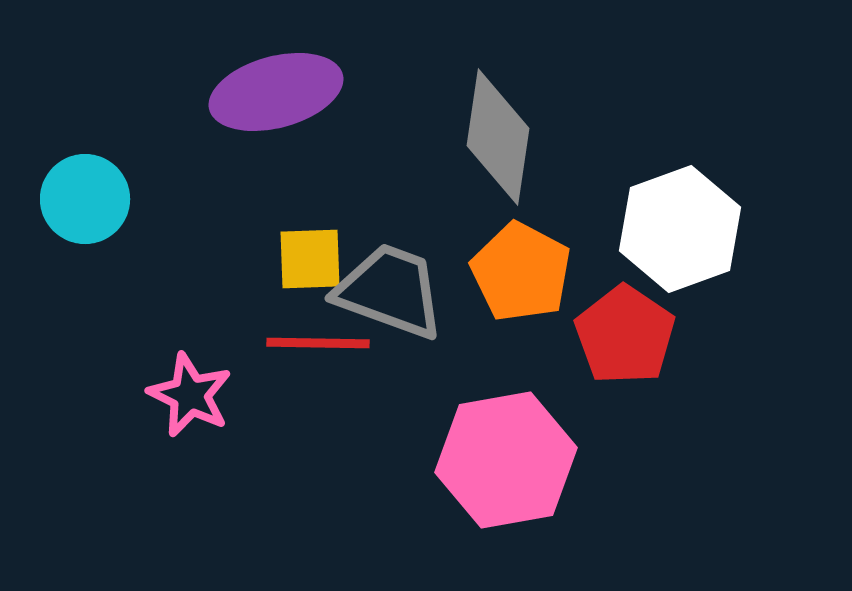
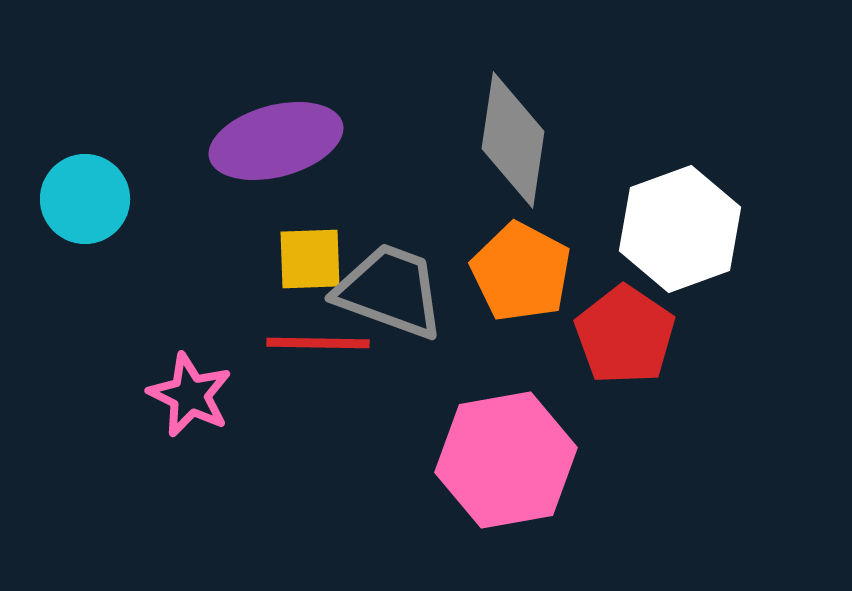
purple ellipse: moved 49 px down
gray diamond: moved 15 px right, 3 px down
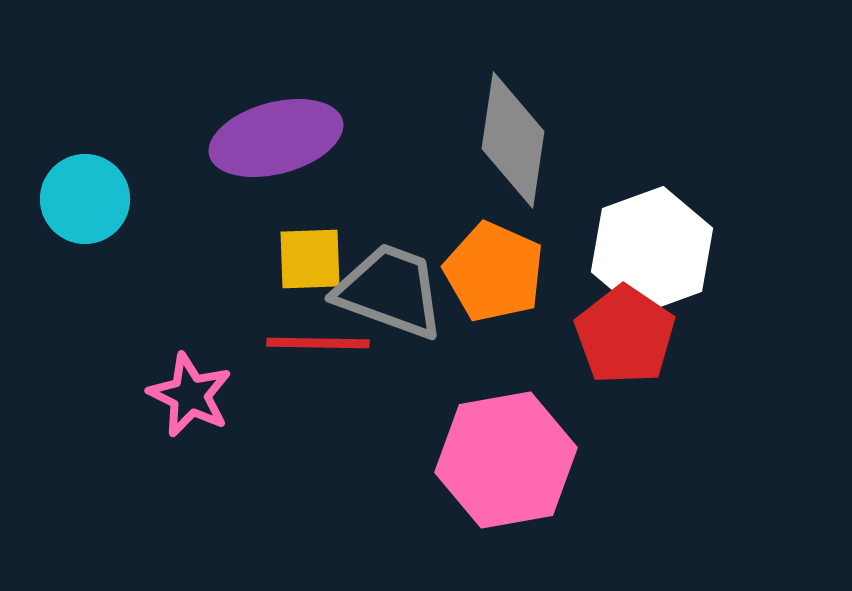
purple ellipse: moved 3 px up
white hexagon: moved 28 px left, 21 px down
orange pentagon: moved 27 px left; rotated 4 degrees counterclockwise
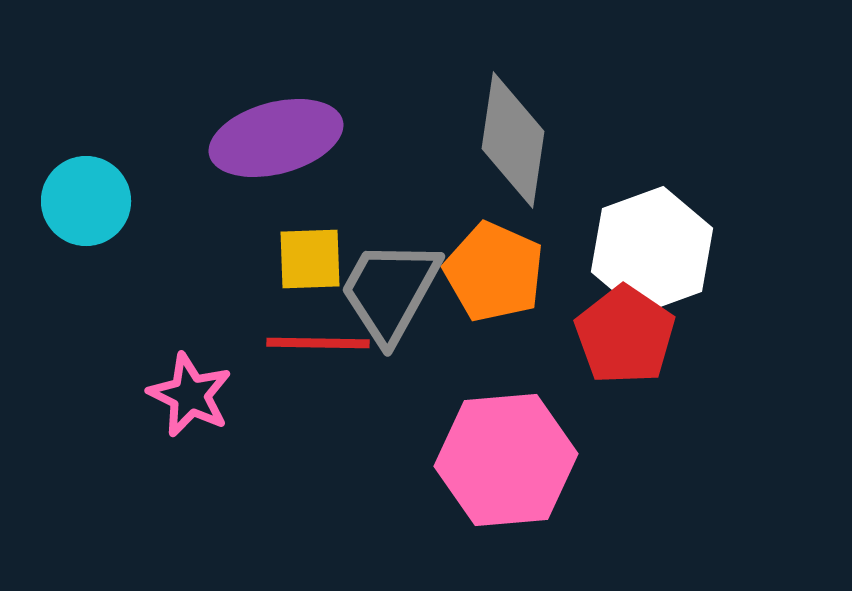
cyan circle: moved 1 px right, 2 px down
gray trapezoid: rotated 81 degrees counterclockwise
pink hexagon: rotated 5 degrees clockwise
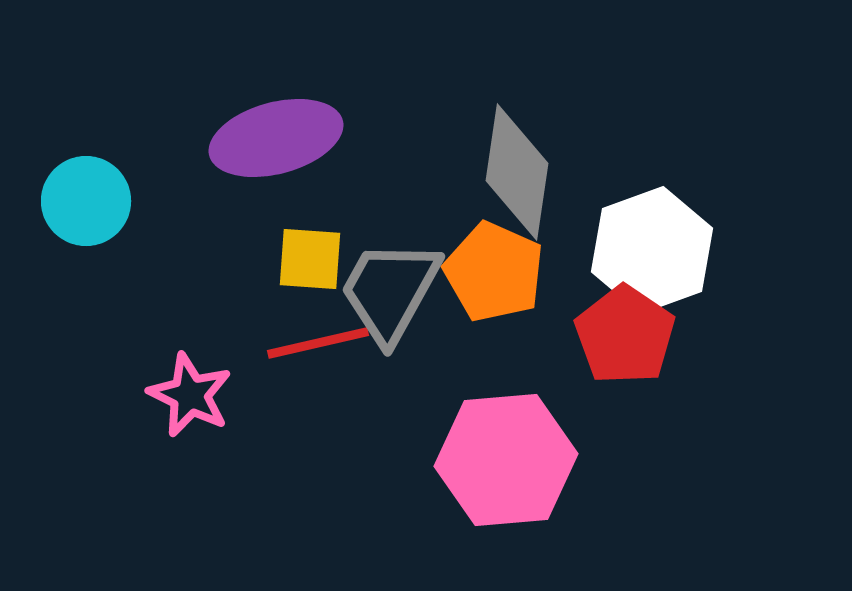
gray diamond: moved 4 px right, 32 px down
yellow square: rotated 6 degrees clockwise
red line: rotated 14 degrees counterclockwise
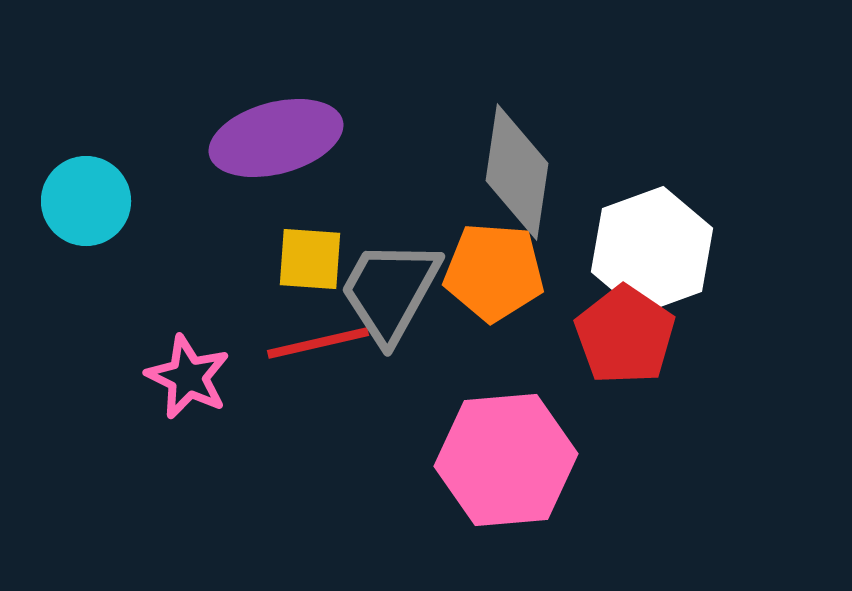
orange pentagon: rotated 20 degrees counterclockwise
pink star: moved 2 px left, 18 px up
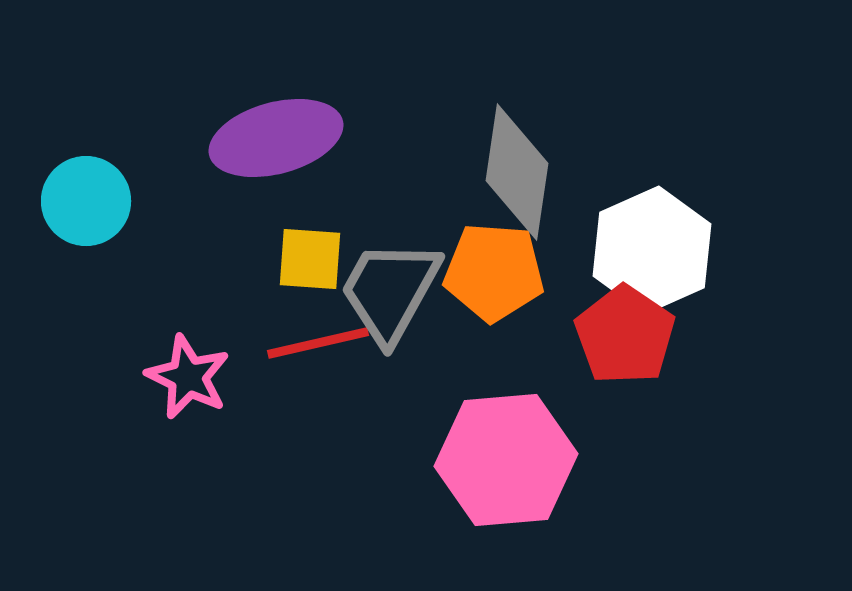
white hexagon: rotated 4 degrees counterclockwise
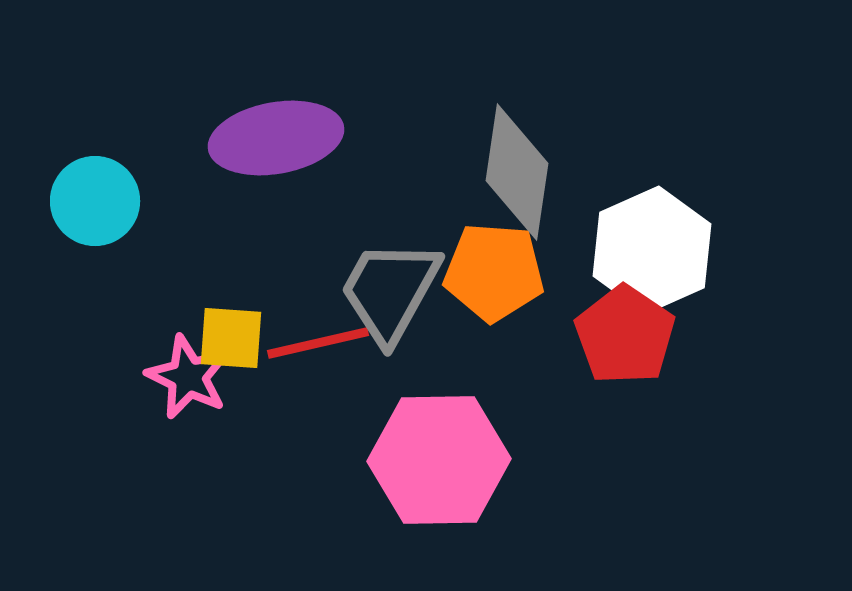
purple ellipse: rotated 5 degrees clockwise
cyan circle: moved 9 px right
yellow square: moved 79 px left, 79 px down
pink hexagon: moved 67 px left; rotated 4 degrees clockwise
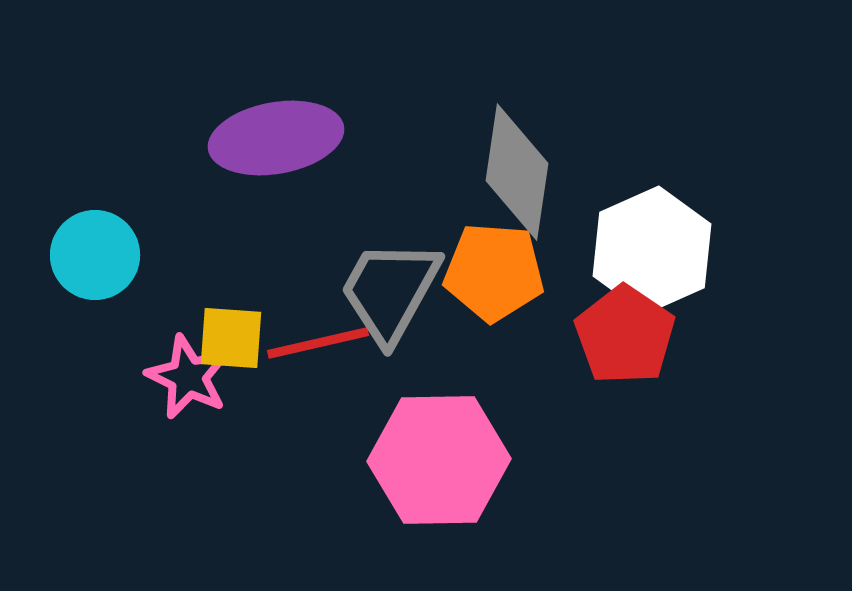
cyan circle: moved 54 px down
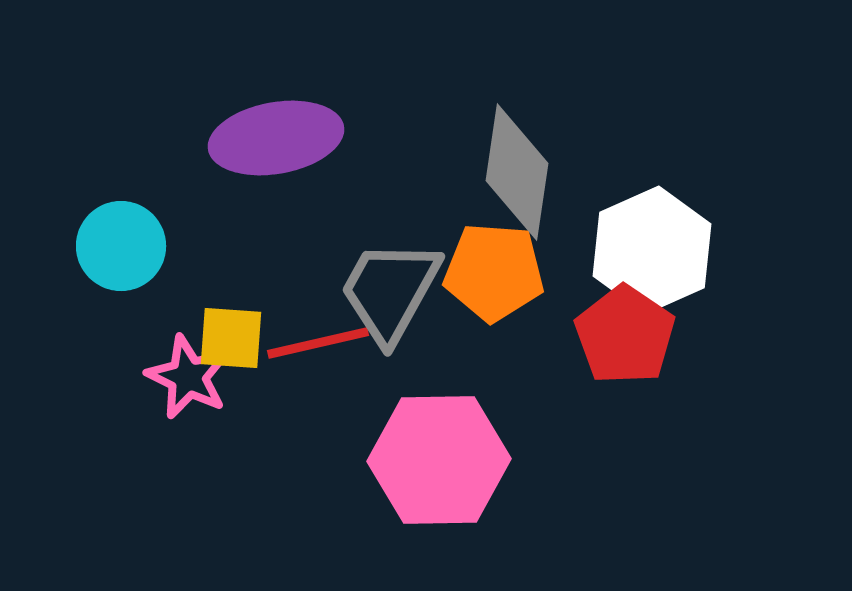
cyan circle: moved 26 px right, 9 px up
